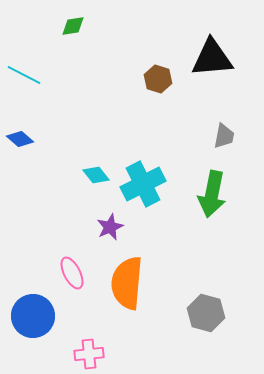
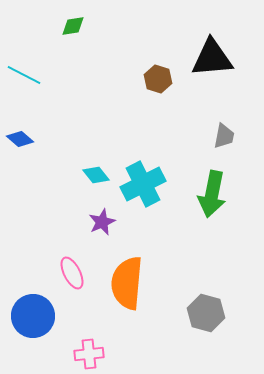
purple star: moved 8 px left, 5 px up
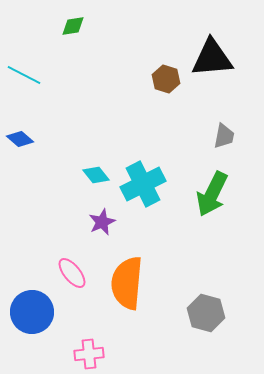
brown hexagon: moved 8 px right
green arrow: rotated 15 degrees clockwise
pink ellipse: rotated 12 degrees counterclockwise
blue circle: moved 1 px left, 4 px up
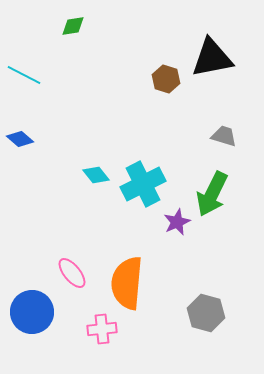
black triangle: rotated 6 degrees counterclockwise
gray trapezoid: rotated 84 degrees counterclockwise
purple star: moved 75 px right
pink cross: moved 13 px right, 25 px up
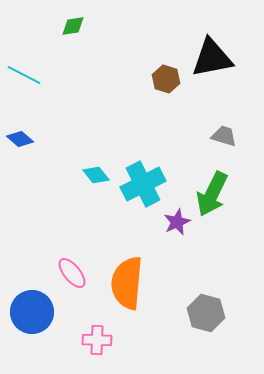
pink cross: moved 5 px left, 11 px down; rotated 8 degrees clockwise
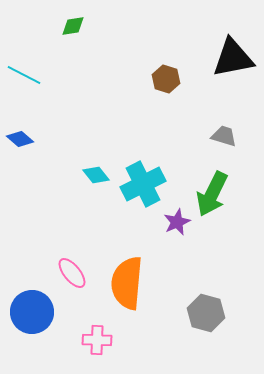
black triangle: moved 21 px right
